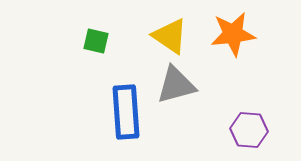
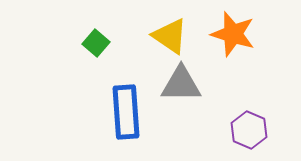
orange star: rotated 24 degrees clockwise
green square: moved 2 px down; rotated 28 degrees clockwise
gray triangle: moved 5 px right, 1 px up; rotated 15 degrees clockwise
purple hexagon: rotated 18 degrees clockwise
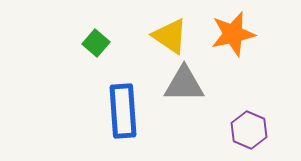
orange star: rotated 30 degrees counterclockwise
gray triangle: moved 3 px right
blue rectangle: moved 3 px left, 1 px up
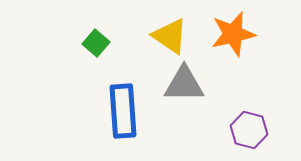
purple hexagon: rotated 9 degrees counterclockwise
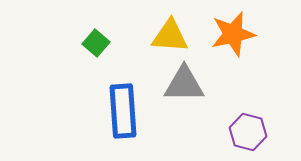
yellow triangle: rotated 30 degrees counterclockwise
purple hexagon: moved 1 px left, 2 px down
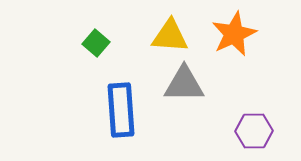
orange star: moved 1 px right; rotated 12 degrees counterclockwise
blue rectangle: moved 2 px left, 1 px up
purple hexagon: moved 6 px right, 1 px up; rotated 15 degrees counterclockwise
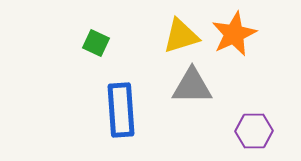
yellow triangle: moved 11 px right; rotated 21 degrees counterclockwise
green square: rotated 16 degrees counterclockwise
gray triangle: moved 8 px right, 2 px down
